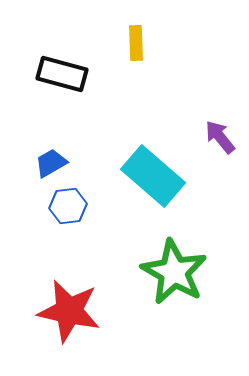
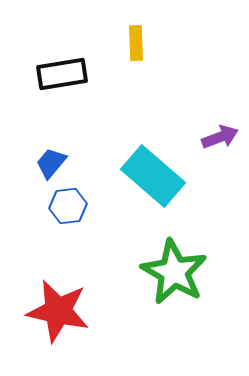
black rectangle: rotated 24 degrees counterclockwise
purple arrow: rotated 108 degrees clockwise
blue trapezoid: rotated 20 degrees counterclockwise
red star: moved 11 px left
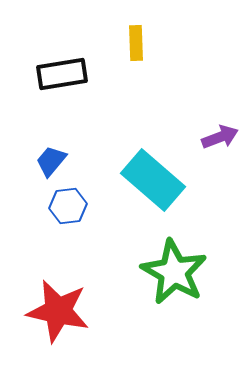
blue trapezoid: moved 2 px up
cyan rectangle: moved 4 px down
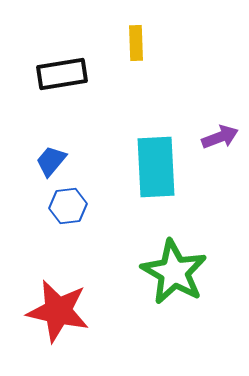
cyan rectangle: moved 3 px right, 13 px up; rotated 46 degrees clockwise
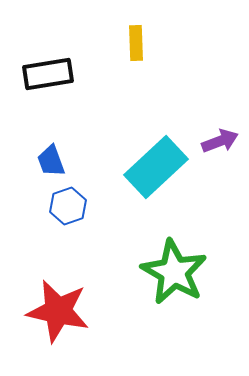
black rectangle: moved 14 px left
purple arrow: moved 4 px down
blue trapezoid: rotated 60 degrees counterclockwise
cyan rectangle: rotated 50 degrees clockwise
blue hexagon: rotated 12 degrees counterclockwise
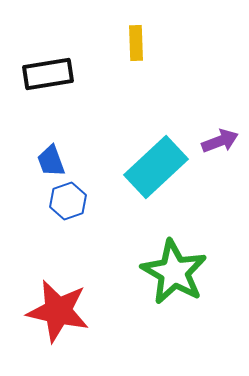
blue hexagon: moved 5 px up
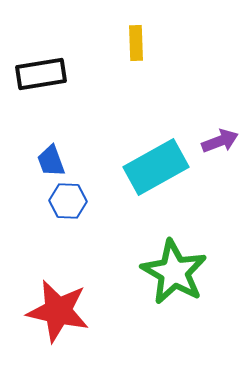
black rectangle: moved 7 px left
cyan rectangle: rotated 14 degrees clockwise
blue hexagon: rotated 21 degrees clockwise
